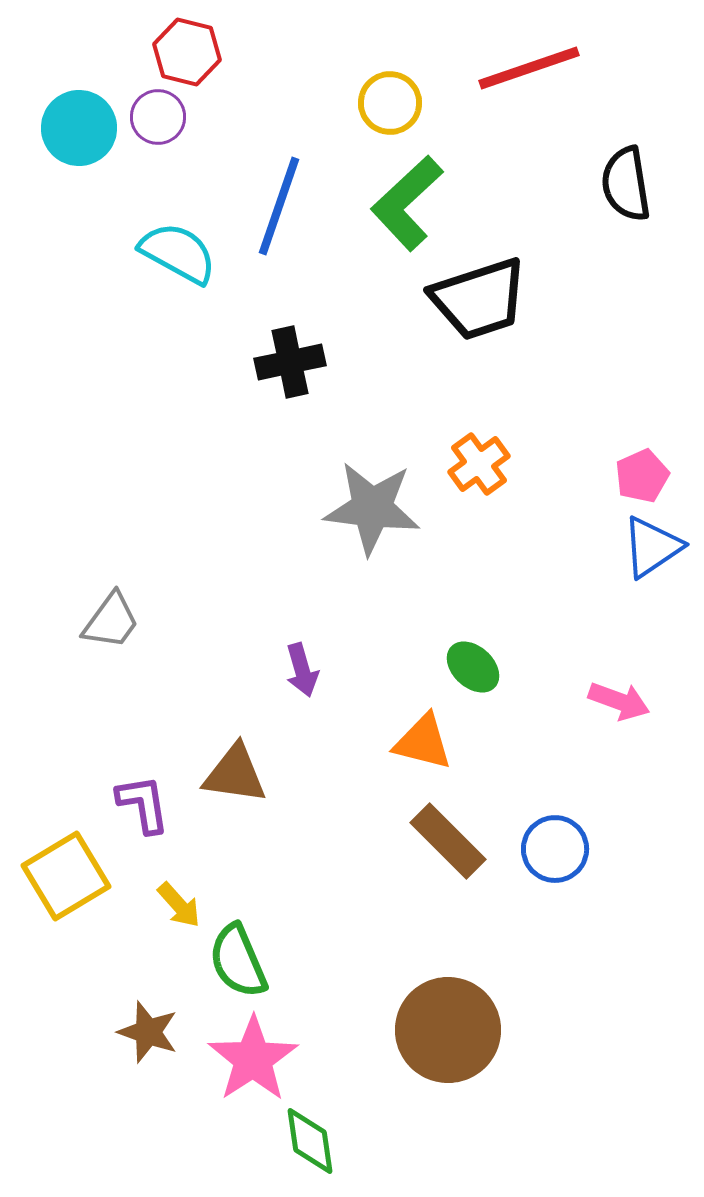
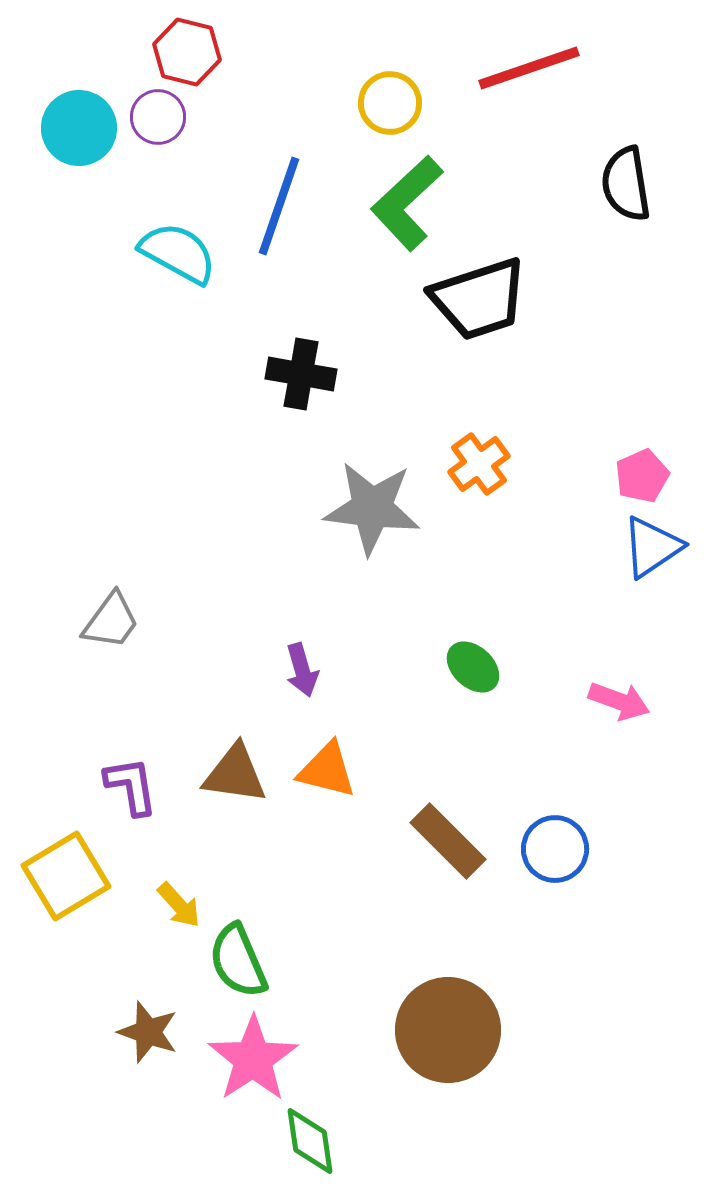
black cross: moved 11 px right, 12 px down; rotated 22 degrees clockwise
orange triangle: moved 96 px left, 28 px down
purple L-shape: moved 12 px left, 18 px up
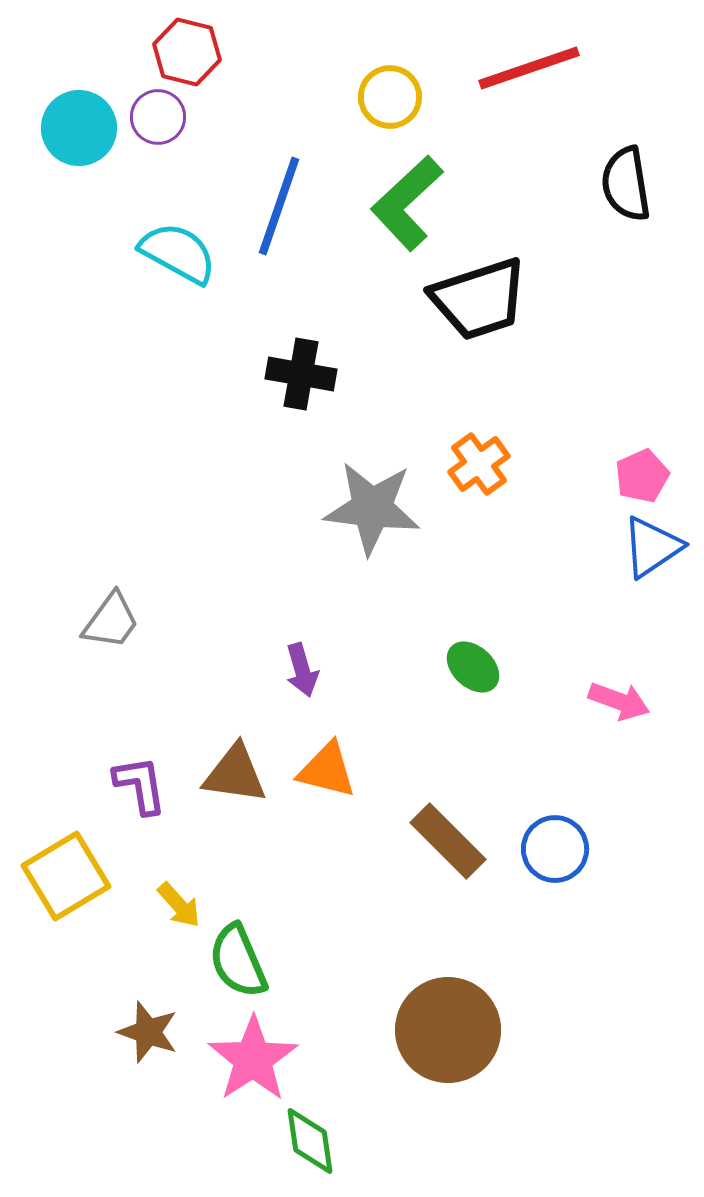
yellow circle: moved 6 px up
purple L-shape: moved 9 px right, 1 px up
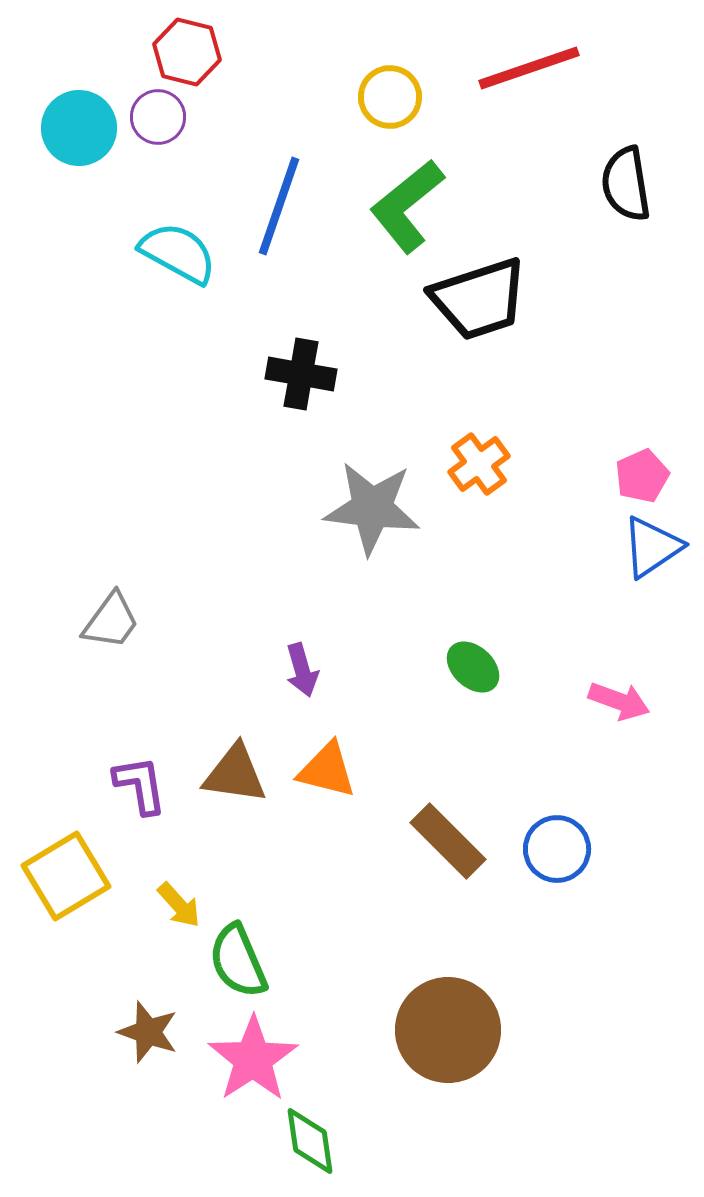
green L-shape: moved 3 px down; rotated 4 degrees clockwise
blue circle: moved 2 px right
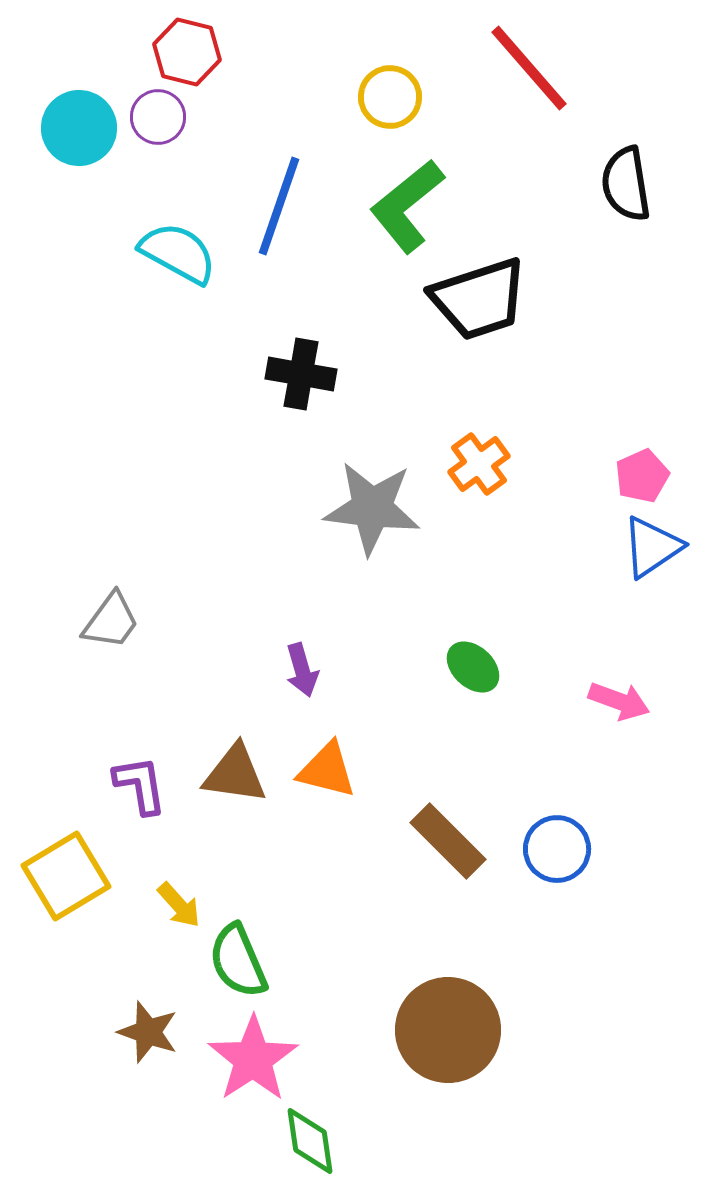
red line: rotated 68 degrees clockwise
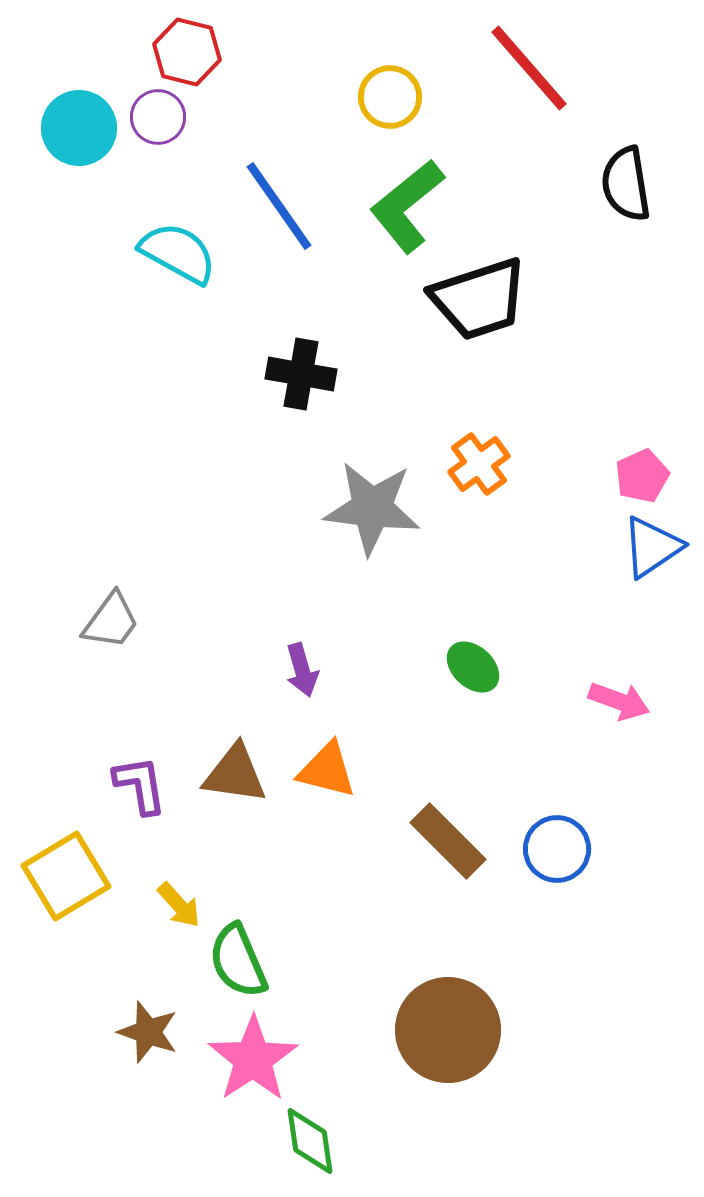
blue line: rotated 54 degrees counterclockwise
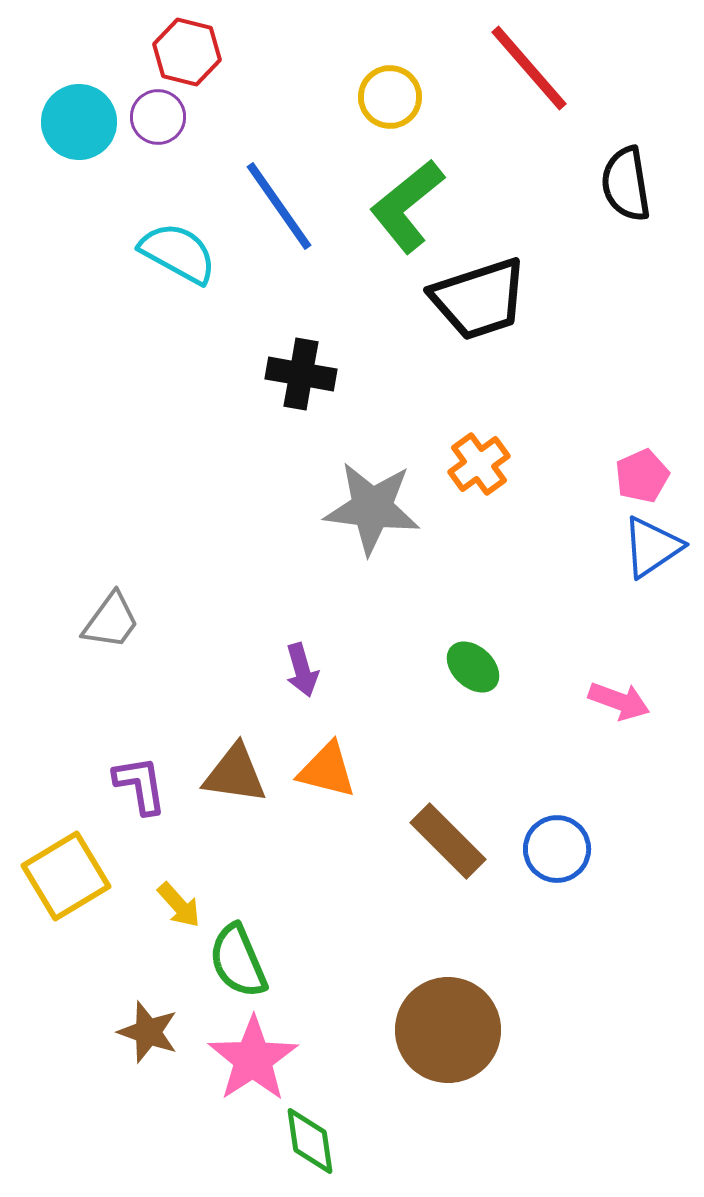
cyan circle: moved 6 px up
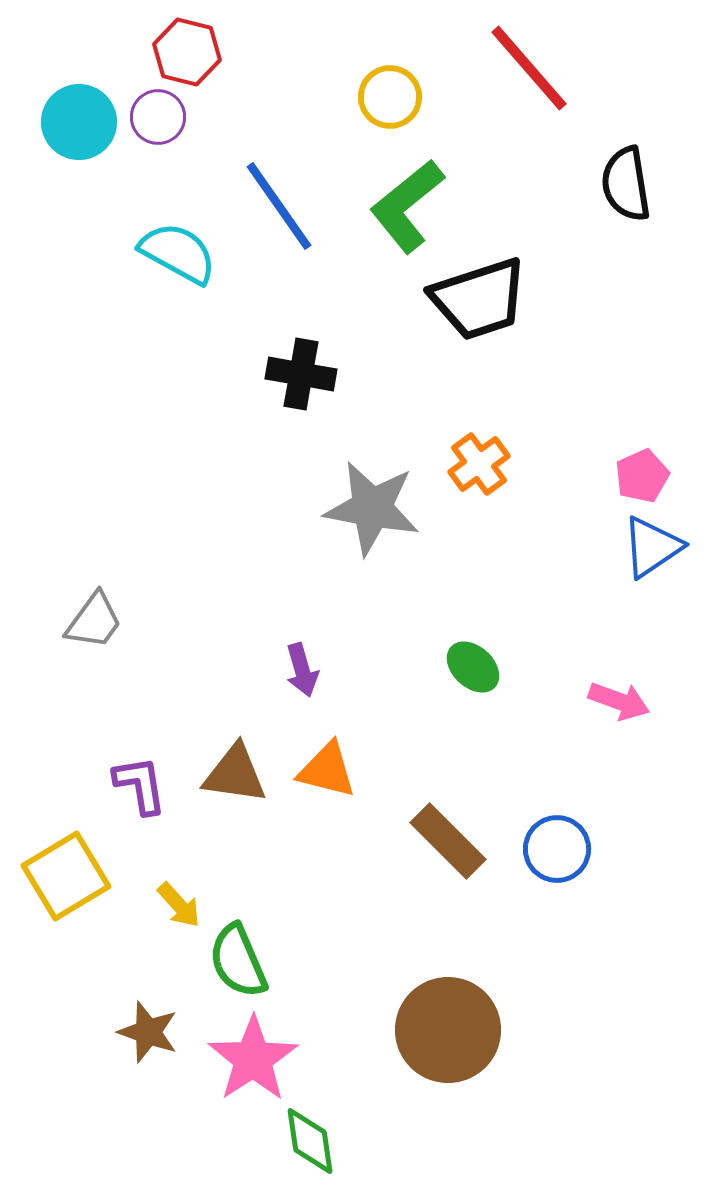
gray star: rotated 4 degrees clockwise
gray trapezoid: moved 17 px left
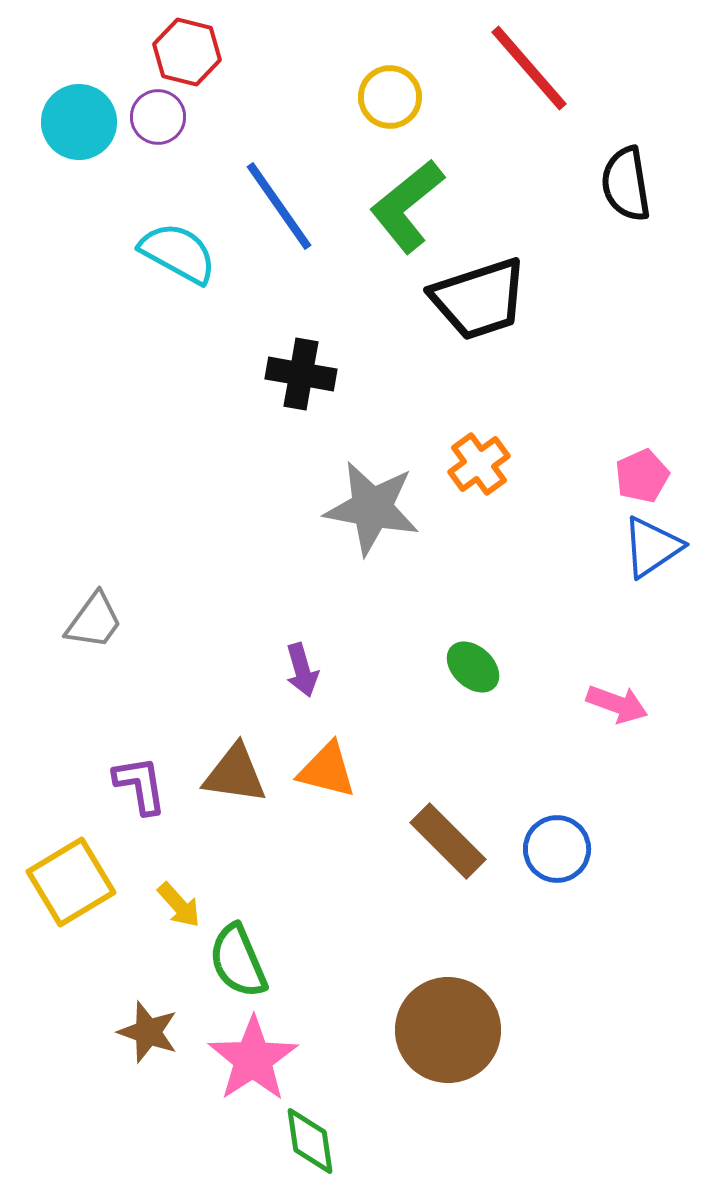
pink arrow: moved 2 px left, 3 px down
yellow square: moved 5 px right, 6 px down
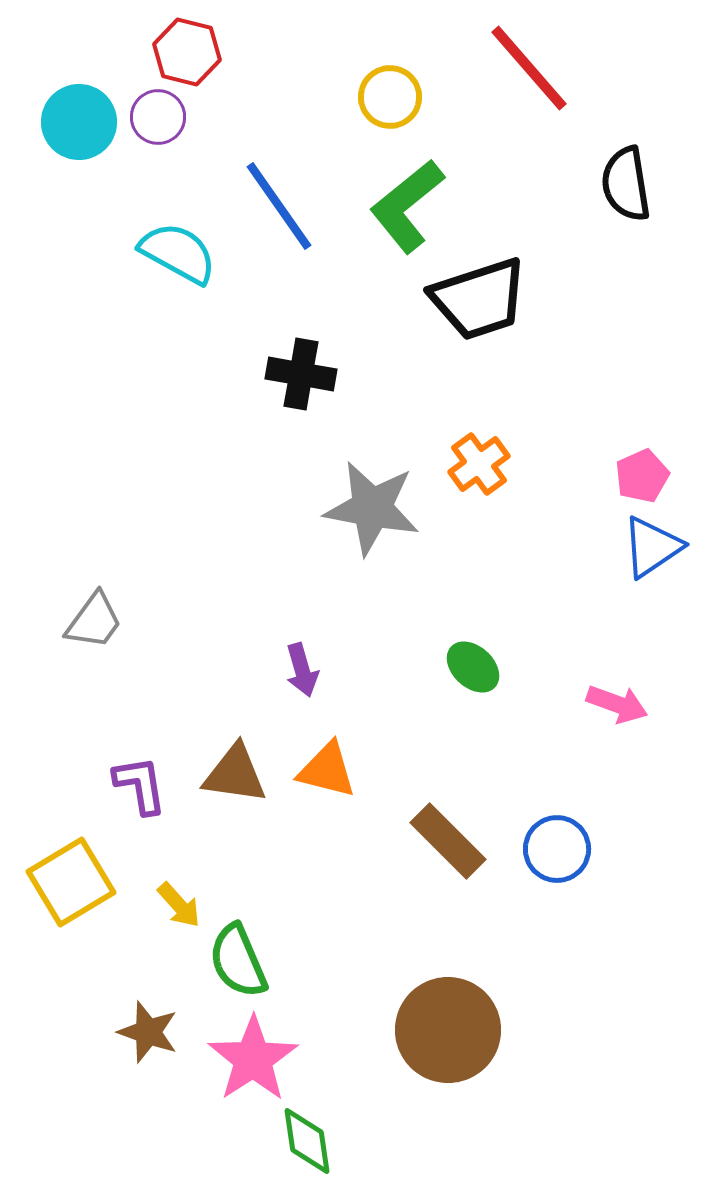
green diamond: moved 3 px left
